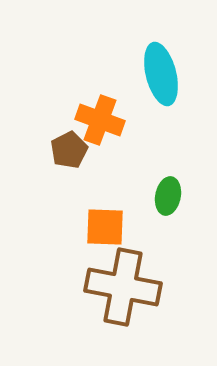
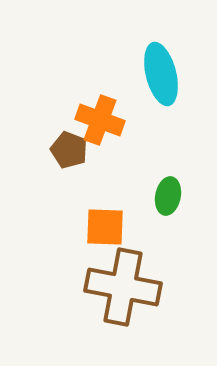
brown pentagon: rotated 24 degrees counterclockwise
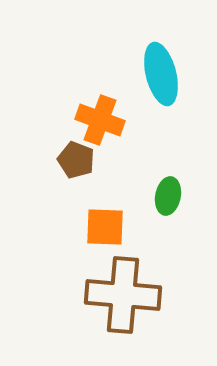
brown pentagon: moved 7 px right, 10 px down
brown cross: moved 8 px down; rotated 6 degrees counterclockwise
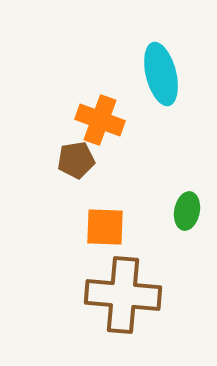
brown pentagon: rotated 30 degrees counterclockwise
green ellipse: moved 19 px right, 15 px down
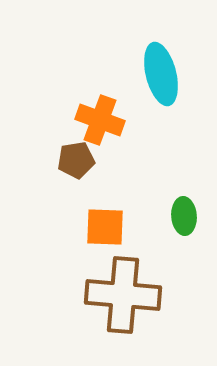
green ellipse: moved 3 px left, 5 px down; rotated 15 degrees counterclockwise
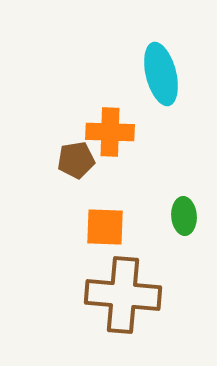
orange cross: moved 10 px right, 12 px down; rotated 18 degrees counterclockwise
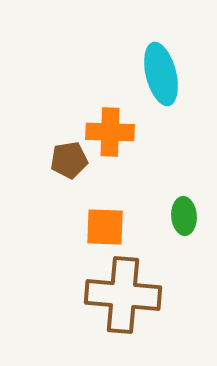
brown pentagon: moved 7 px left
